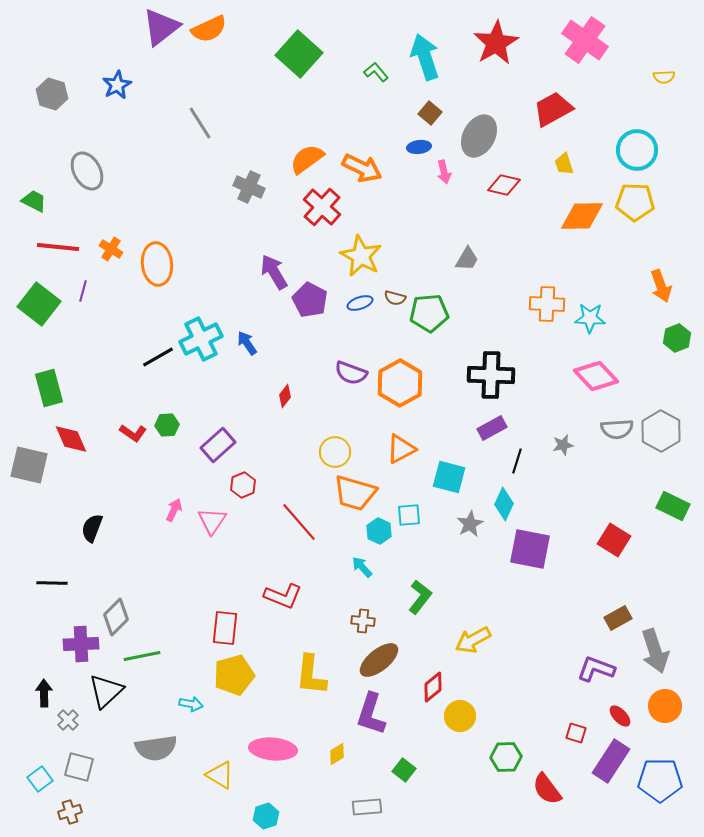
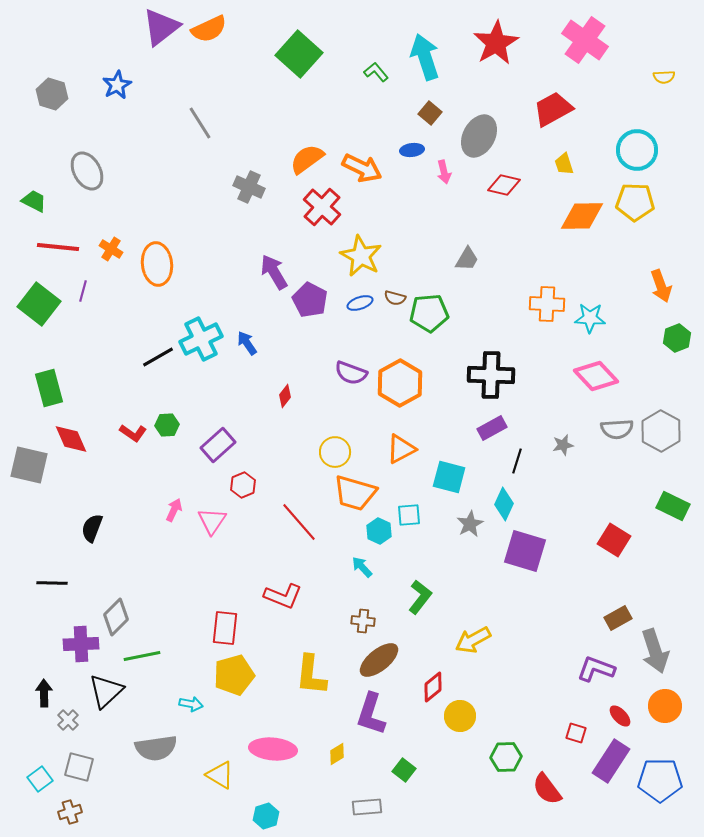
blue ellipse at (419, 147): moved 7 px left, 3 px down
purple square at (530, 549): moved 5 px left, 2 px down; rotated 6 degrees clockwise
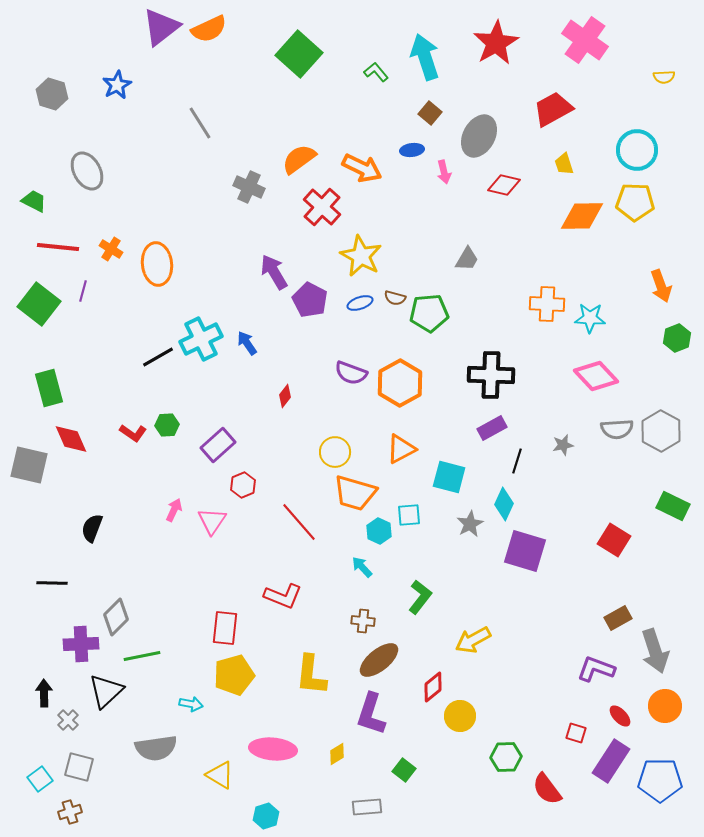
orange semicircle at (307, 159): moved 8 px left
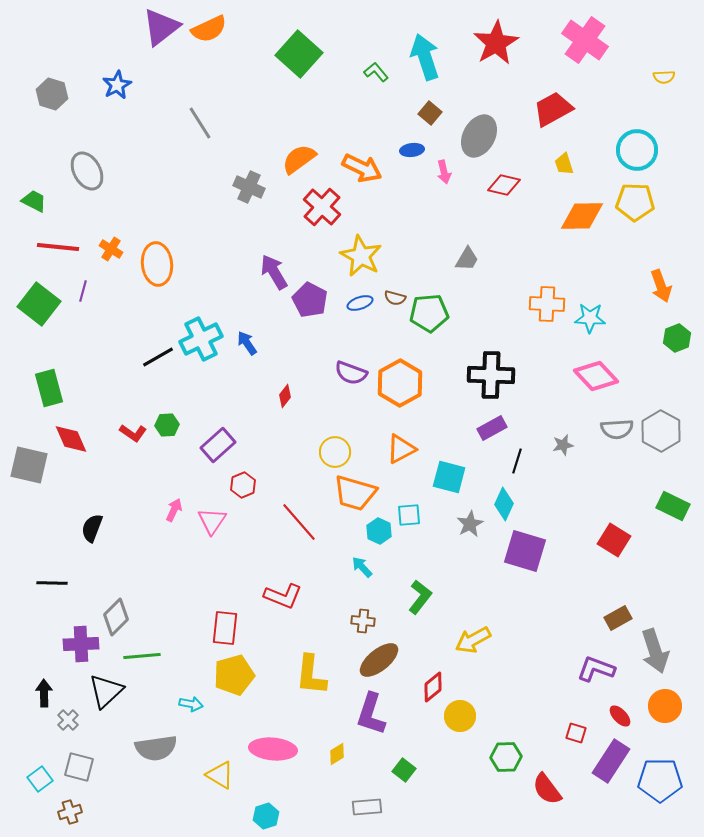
green line at (142, 656): rotated 6 degrees clockwise
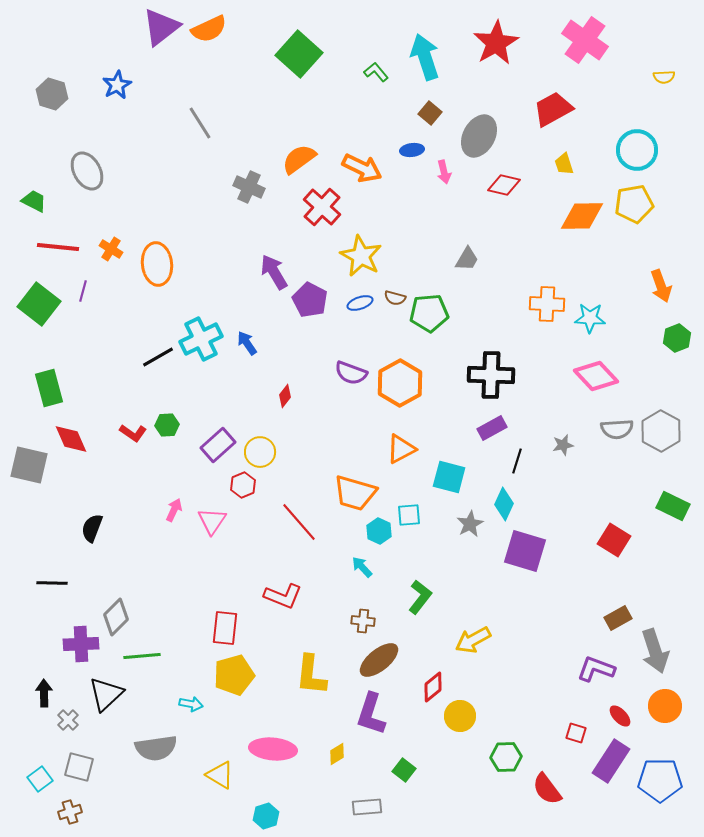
yellow pentagon at (635, 202): moved 1 px left, 2 px down; rotated 12 degrees counterclockwise
yellow circle at (335, 452): moved 75 px left
black triangle at (106, 691): moved 3 px down
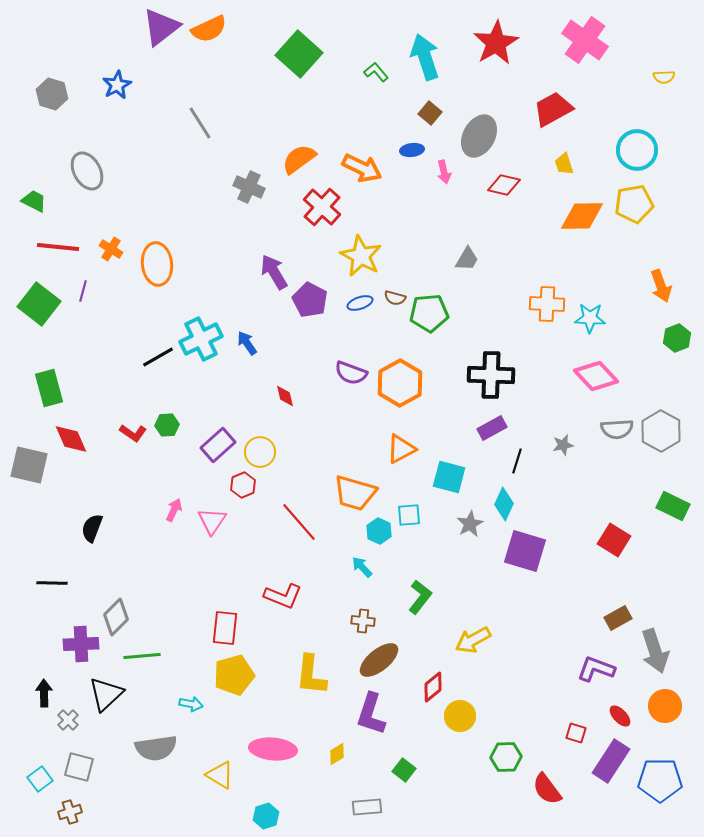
red diamond at (285, 396): rotated 50 degrees counterclockwise
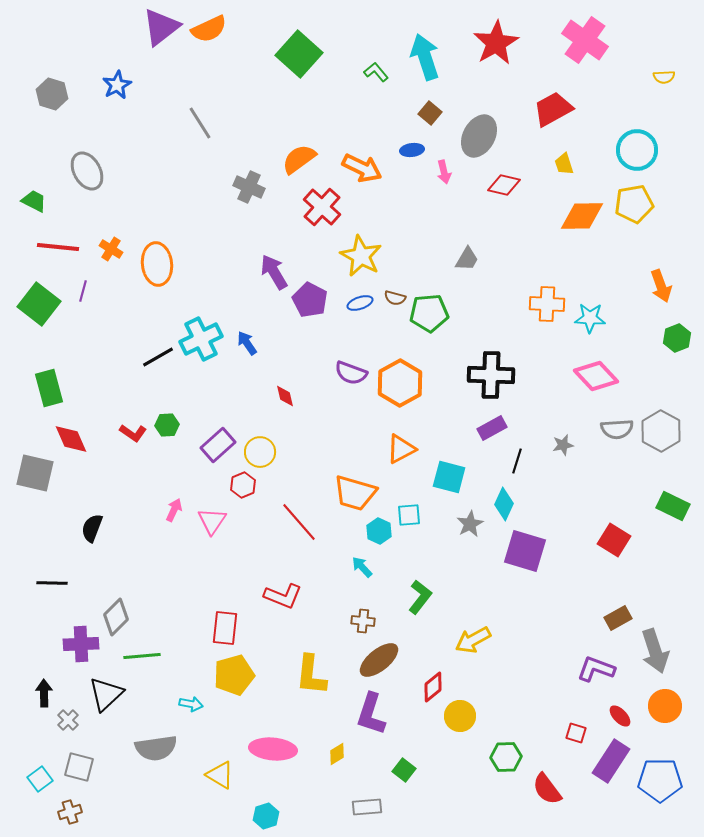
gray square at (29, 465): moved 6 px right, 8 px down
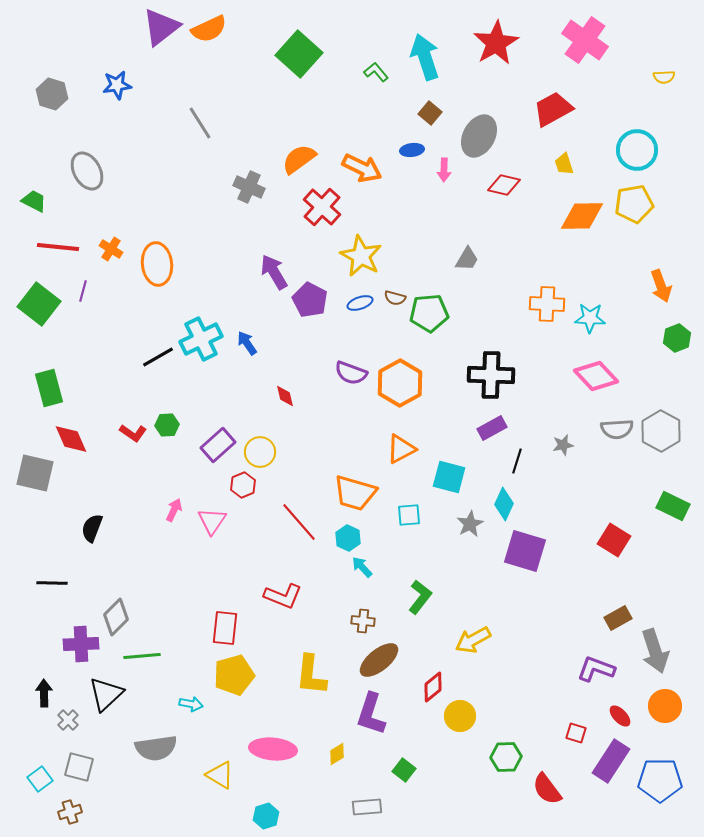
blue star at (117, 85): rotated 20 degrees clockwise
pink arrow at (444, 172): moved 2 px up; rotated 15 degrees clockwise
cyan hexagon at (379, 531): moved 31 px left, 7 px down
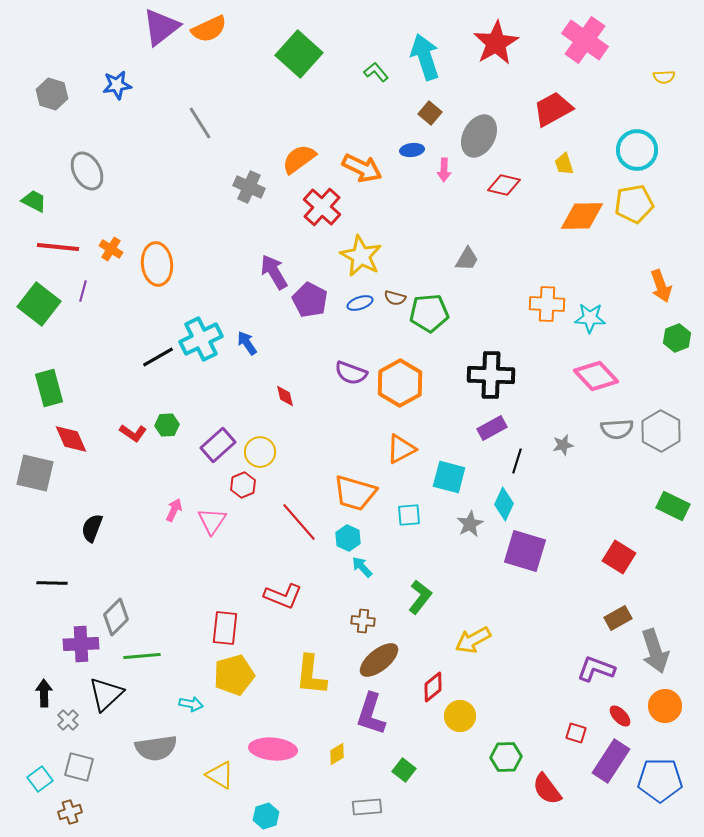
red square at (614, 540): moved 5 px right, 17 px down
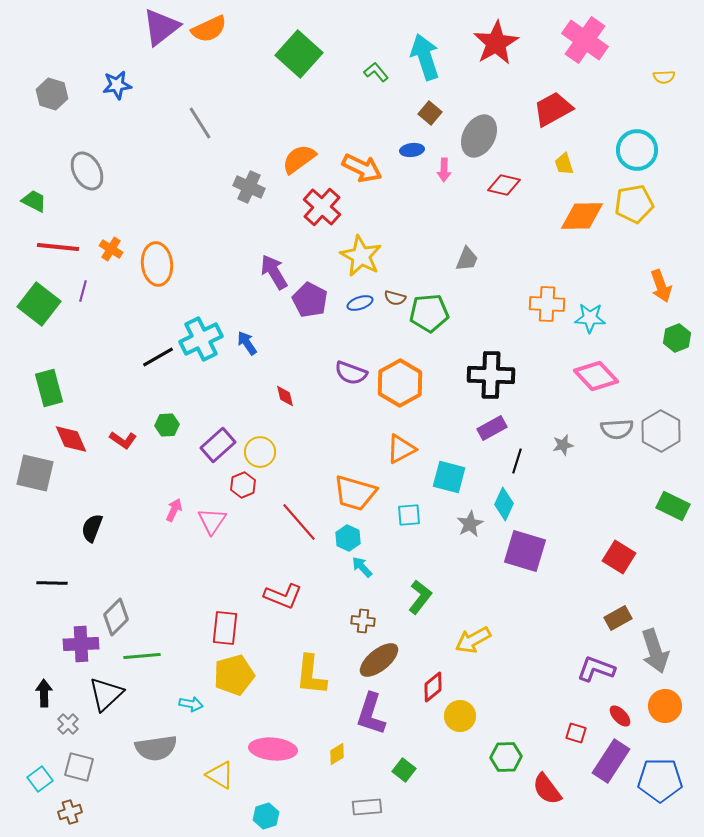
gray trapezoid at (467, 259): rotated 8 degrees counterclockwise
red L-shape at (133, 433): moved 10 px left, 7 px down
gray cross at (68, 720): moved 4 px down
